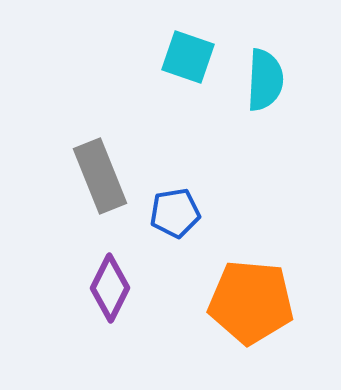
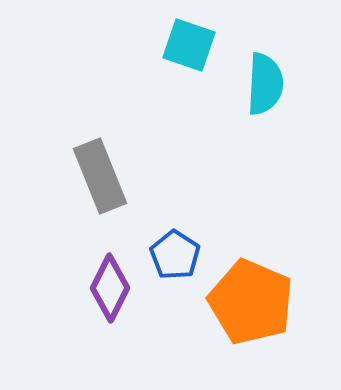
cyan square: moved 1 px right, 12 px up
cyan semicircle: moved 4 px down
blue pentagon: moved 42 px down; rotated 30 degrees counterclockwise
orange pentagon: rotated 18 degrees clockwise
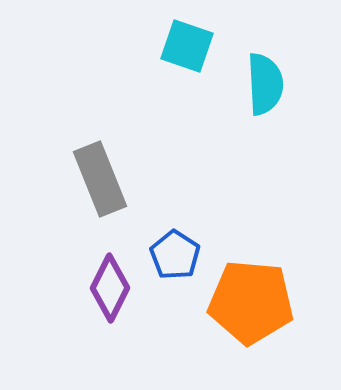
cyan square: moved 2 px left, 1 px down
cyan semicircle: rotated 6 degrees counterclockwise
gray rectangle: moved 3 px down
orange pentagon: rotated 18 degrees counterclockwise
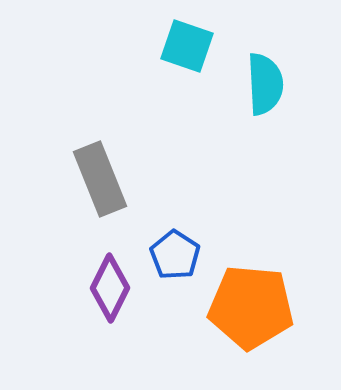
orange pentagon: moved 5 px down
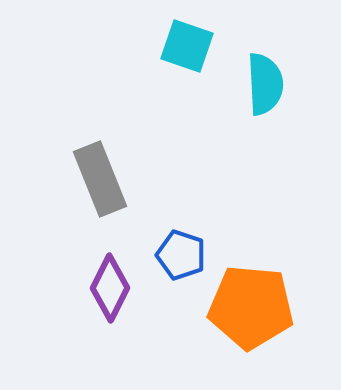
blue pentagon: moved 6 px right; rotated 15 degrees counterclockwise
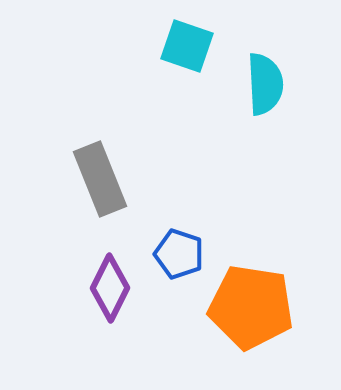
blue pentagon: moved 2 px left, 1 px up
orange pentagon: rotated 4 degrees clockwise
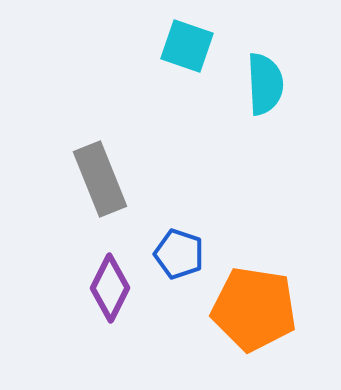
orange pentagon: moved 3 px right, 2 px down
